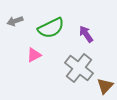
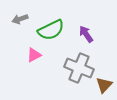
gray arrow: moved 5 px right, 2 px up
green semicircle: moved 2 px down
gray cross: rotated 16 degrees counterclockwise
brown triangle: moved 1 px left, 1 px up
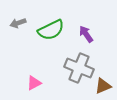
gray arrow: moved 2 px left, 4 px down
pink triangle: moved 28 px down
brown triangle: moved 1 px left, 1 px down; rotated 24 degrees clockwise
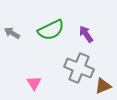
gray arrow: moved 6 px left, 10 px down; rotated 49 degrees clockwise
pink triangle: rotated 35 degrees counterclockwise
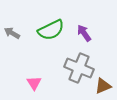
purple arrow: moved 2 px left, 1 px up
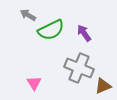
gray arrow: moved 16 px right, 18 px up
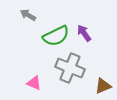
green semicircle: moved 5 px right, 6 px down
gray cross: moved 9 px left
pink triangle: rotated 35 degrees counterclockwise
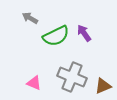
gray arrow: moved 2 px right, 3 px down
gray cross: moved 2 px right, 9 px down
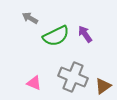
purple arrow: moved 1 px right, 1 px down
gray cross: moved 1 px right
brown triangle: rotated 12 degrees counterclockwise
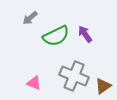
gray arrow: rotated 70 degrees counterclockwise
gray cross: moved 1 px right, 1 px up
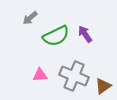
pink triangle: moved 6 px right, 8 px up; rotated 28 degrees counterclockwise
